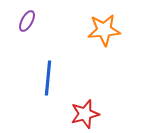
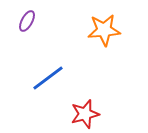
blue line: rotated 48 degrees clockwise
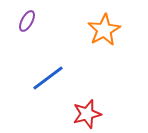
orange star: rotated 24 degrees counterclockwise
red star: moved 2 px right
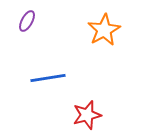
blue line: rotated 28 degrees clockwise
red star: moved 1 px down
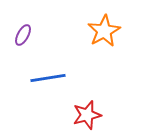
purple ellipse: moved 4 px left, 14 px down
orange star: moved 1 px down
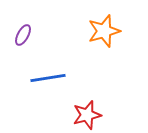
orange star: rotated 12 degrees clockwise
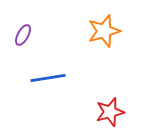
red star: moved 23 px right, 3 px up
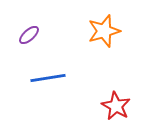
purple ellipse: moved 6 px right; rotated 20 degrees clockwise
red star: moved 6 px right, 6 px up; rotated 28 degrees counterclockwise
